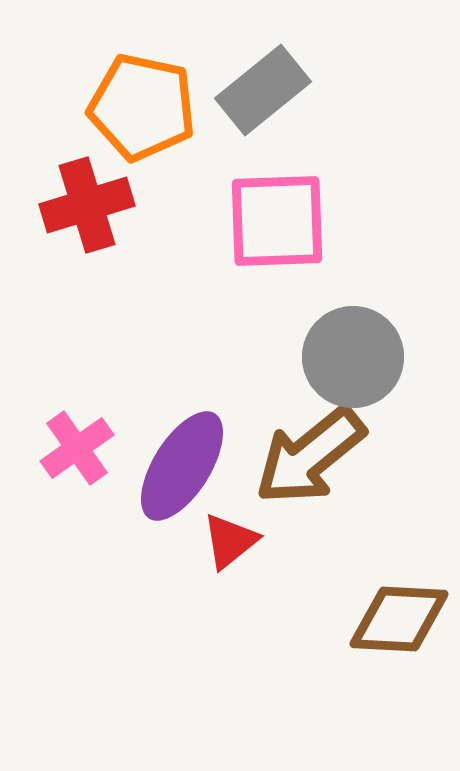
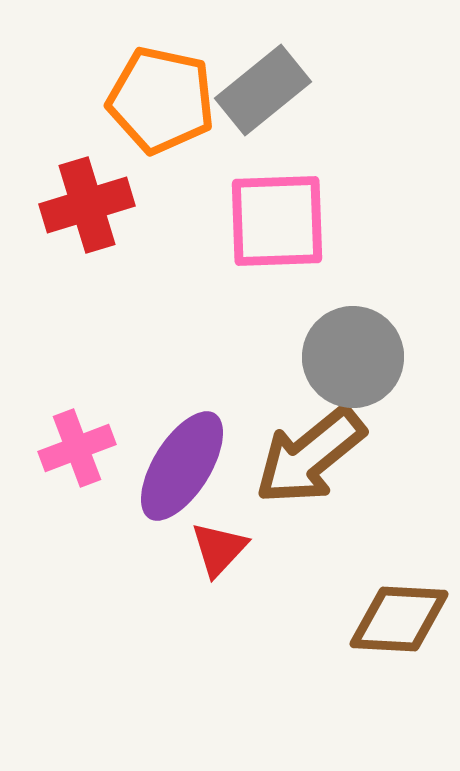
orange pentagon: moved 19 px right, 7 px up
pink cross: rotated 14 degrees clockwise
red triangle: moved 11 px left, 8 px down; rotated 8 degrees counterclockwise
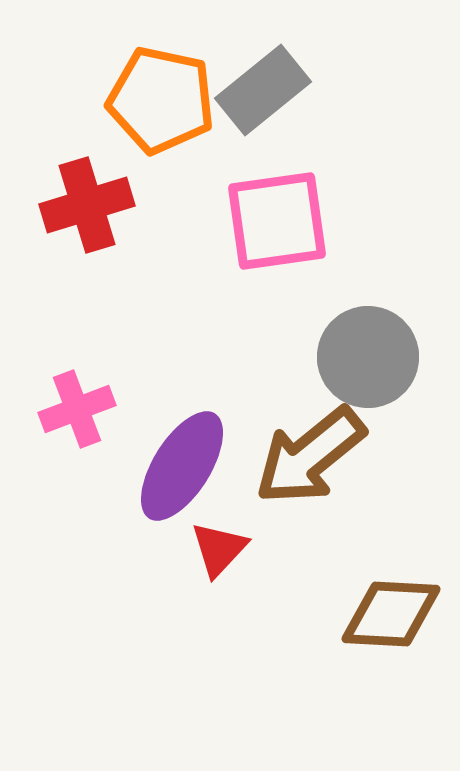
pink square: rotated 6 degrees counterclockwise
gray circle: moved 15 px right
pink cross: moved 39 px up
brown diamond: moved 8 px left, 5 px up
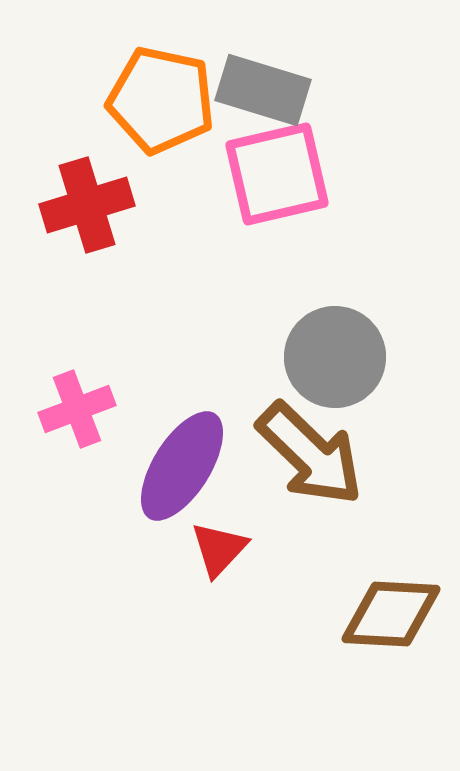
gray rectangle: rotated 56 degrees clockwise
pink square: moved 47 px up; rotated 5 degrees counterclockwise
gray circle: moved 33 px left
brown arrow: moved 2 px up; rotated 97 degrees counterclockwise
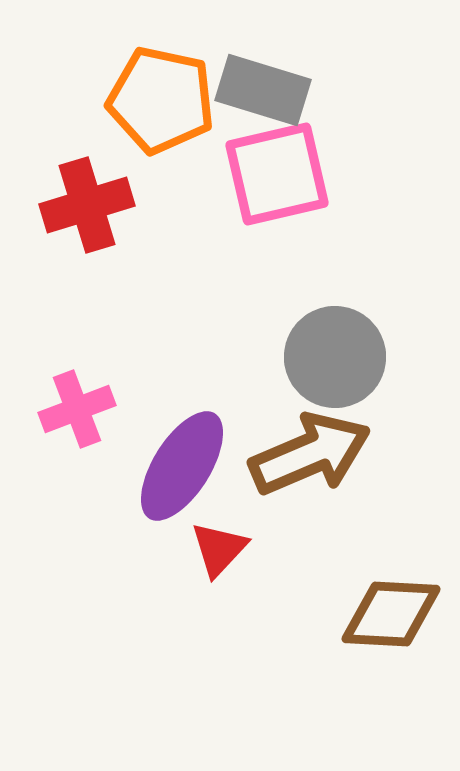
brown arrow: rotated 67 degrees counterclockwise
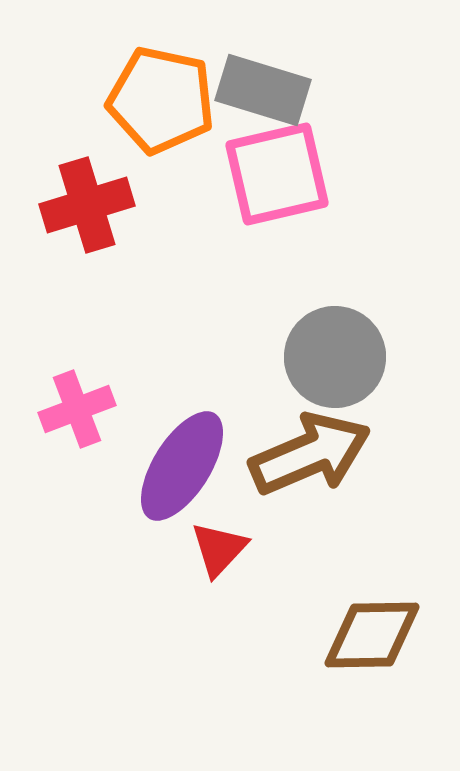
brown diamond: moved 19 px left, 21 px down; rotated 4 degrees counterclockwise
